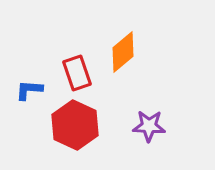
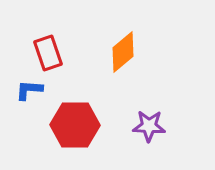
red rectangle: moved 29 px left, 20 px up
red hexagon: rotated 24 degrees counterclockwise
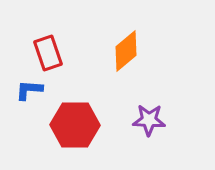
orange diamond: moved 3 px right, 1 px up
purple star: moved 6 px up
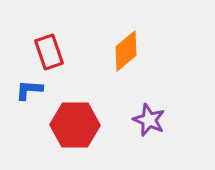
red rectangle: moved 1 px right, 1 px up
purple star: rotated 20 degrees clockwise
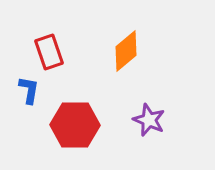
blue L-shape: rotated 96 degrees clockwise
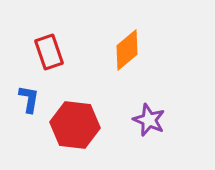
orange diamond: moved 1 px right, 1 px up
blue L-shape: moved 9 px down
red hexagon: rotated 6 degrees clockwise
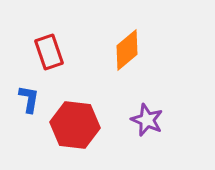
purple star: moved 2 px left
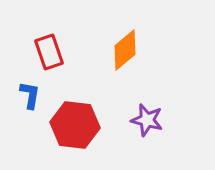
orange diamond: moved 2 px left
blue L-shape: moved 1 px right, 4 px up
purple star: rotated 8 degrees counterclockwise
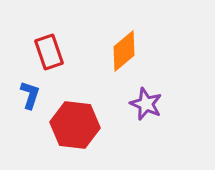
orange diamond: moved 1 px left, 1 px down
blue L-shape: rotated 8 degrees clockwise
purple star: moved 1 px left, 16 px up; rotated 8 degrees clockwise
